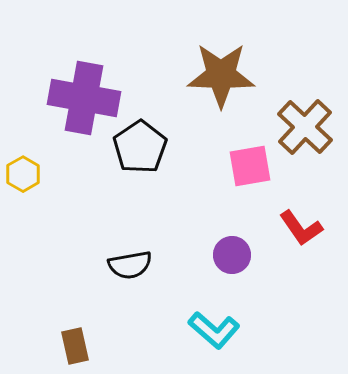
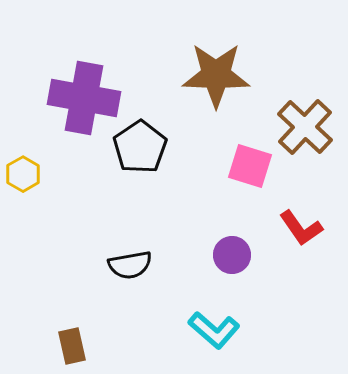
brown star: moved 5 px left
pink square: rotated 27 degrees clockwise
brown rectangle: moved 3 px left
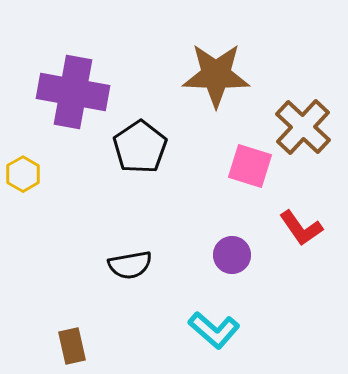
purple cross: moved 11 px left, 6 px up
brown cross: moved 2 px left
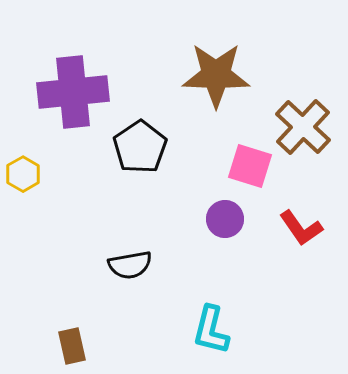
purple cross: rotated 16 degrees counterclockwise
purple circle: moved 7 px left, 36 px up
cyan L-shape: moved 3 px left; rotated 63 degrees clockwise
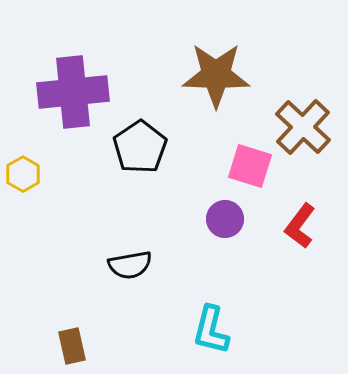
red L-shape: moved 1 px left, 2 px up; rotated 72 degrees clockwise
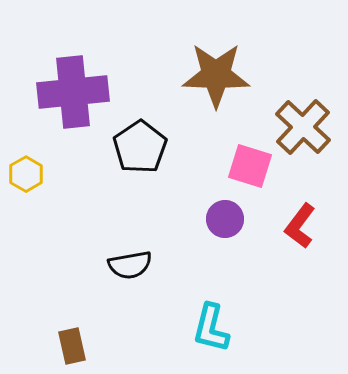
yellow hexagon: moved 3 px right
cyan L-shape: moved 2 px up
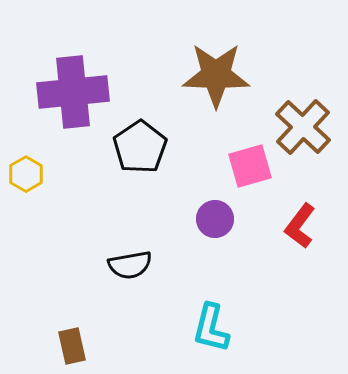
pink square: rotated 33 degrees counterclockwise
purple circle: moved 10 px left
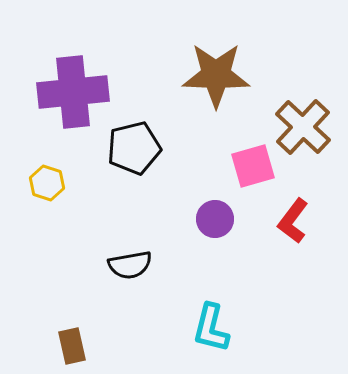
black pentagon: moved 6 px left, 1 px down; rotated 20 degrees clockwise
pink square: moved 3 px right
yellow hexagon: moved 21 px right, 9 px down; rotated 12 degrees counterclockwise
red L-shape: moved 7 px left, 5 px up
